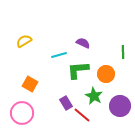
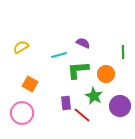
yellow semicircle: moved 3 px left, 6 px down
purple rectangle: rotated 24 degrees clockwise
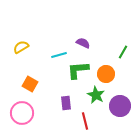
green line: rotated 32 degrees clockwise
green star: moved 2 px right, 1 px up
red line: moved 3 px right, 6 px down; rotated 36 degrees clockwise
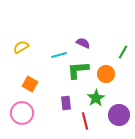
green star: moved 3 px down; rotated 12 degrees clockwise
purple circle: moved 1 px left, 9 px down
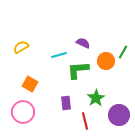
orange circle: moved 13 px up
pink circle: moved 1 px right, 1 px up
